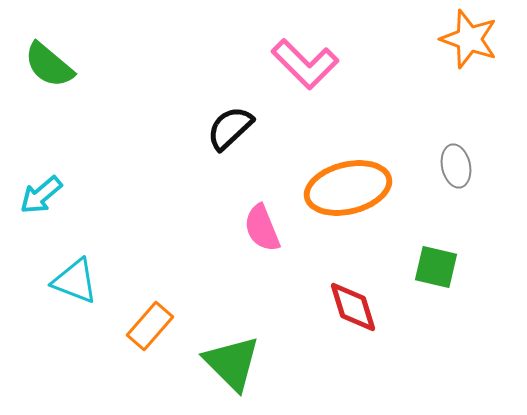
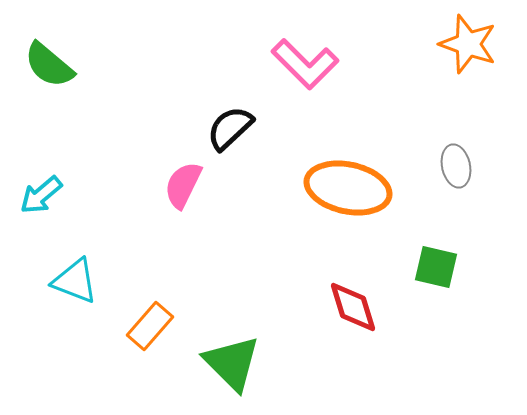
orange star: moved 1 px left, 5 px down
orange ellipse: rotated 26 degrees clockwise
pink semicircle: moved 79 px left, 43 px up; rotated 48 degrees clockwise
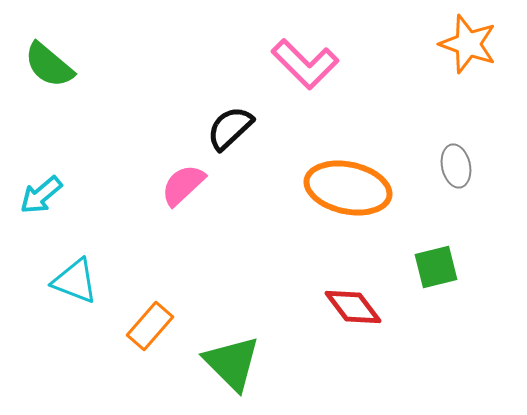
pink semicircle: rotated 21 degrees clockwise
green square: rotated 27 degrees counterclockwise
red diamond: rotated 20 degrees counterclockwise
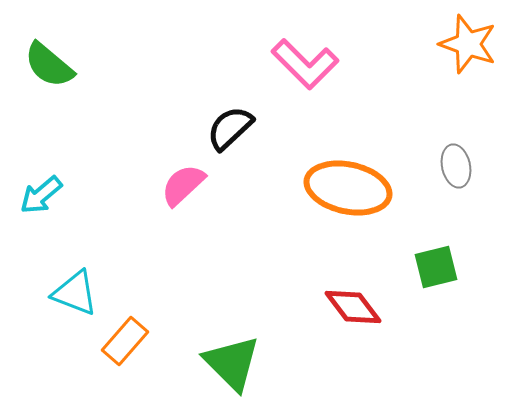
cyan triangle: moved 12 px down
orange rectangle: moved 25 px left, 15 px down
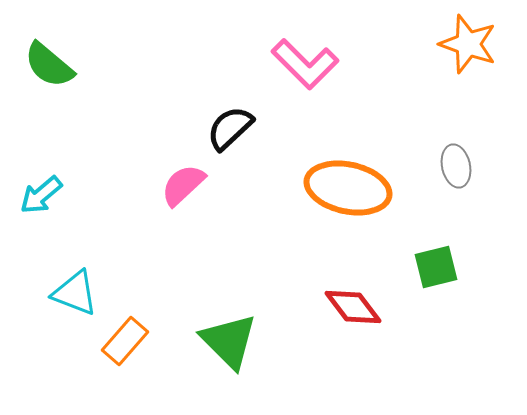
green triangle: moved 3 px left, 22 px up
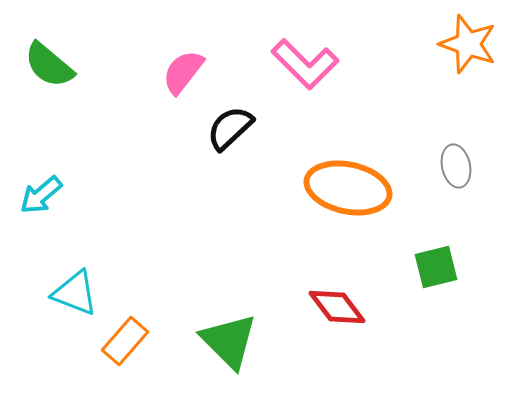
pink semicircle: moved 113 px up; rotated 9 degrees counterclockwise
red diamond: moved 16 px left
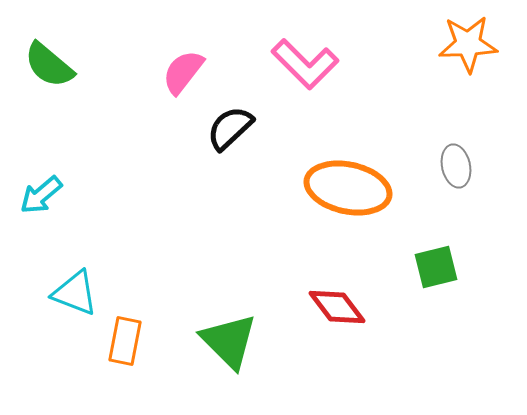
orange star: rotated 22 degrees counterclockwise
orange rectangle: rotated 30 degrees counterclockwise
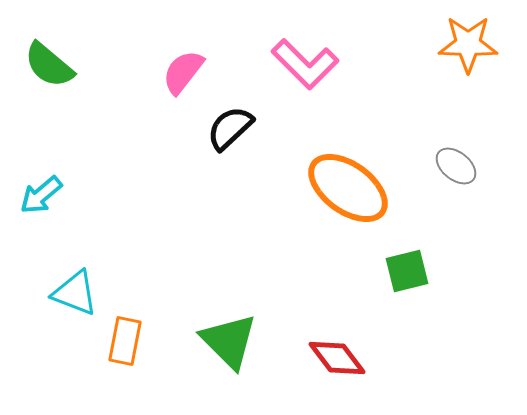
orange star: rotated 4 degrees clockwise
gray ellipse: rotated 39 degrees counterclockwise
orange ellipse: rotated 24 degrees clockwise
green square: moved 29 px left, 4 px down
red diamond: moved 51 px down
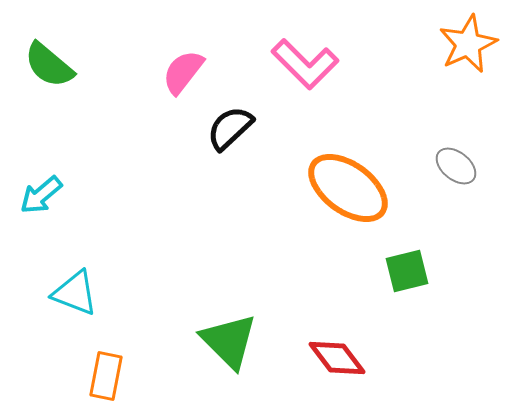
orange star: rotated 26 degrees counterclockwise
orange rectangle: moved 19 px left, 35 px down
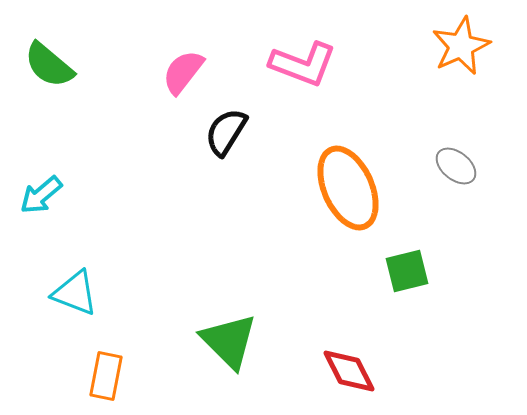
orange star: moved 7 px left, 2 px down
pink L-shape: moved 2 px left; rotated 24 degrees counterclockwise
black semicircle: moved 4 px left, 4 px down; rotated 15 degrees counterclockwise
orange ellipse: rotated 30 degrees clockwise
red diamond: moved 12 px right, 13 px down; rotated 10 degrees clockwise
